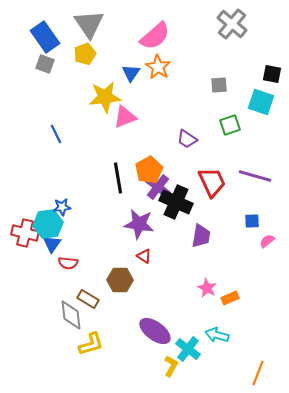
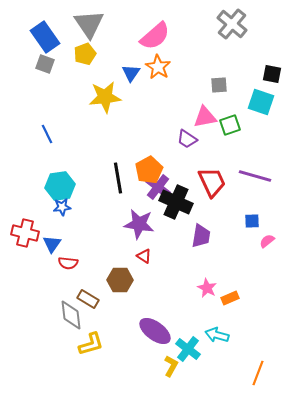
pink triangle at (125, 117): moved 80 px right; rotated 10 degrees clockwise
blue line at (56, 134): moved 9 px left
cyan hexagon at (48, 224): moved 12 px right, 38 px up
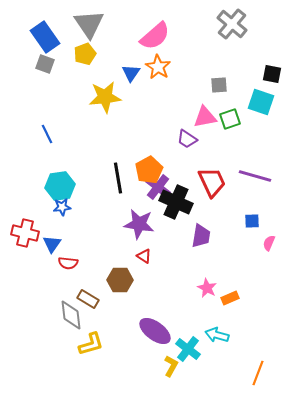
green square at (230, 125): moved 6 px up
pink semicircle at (267, 241): moved 2 px right, 2 px down; rotated 28 degrees counterclockwise
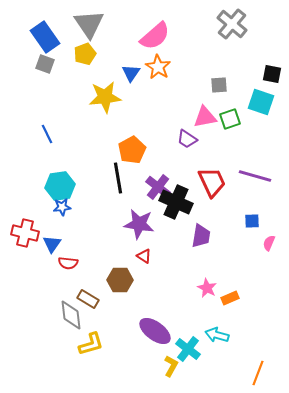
orange pentagon at (149, 170): moved 17 px left, 20 px up
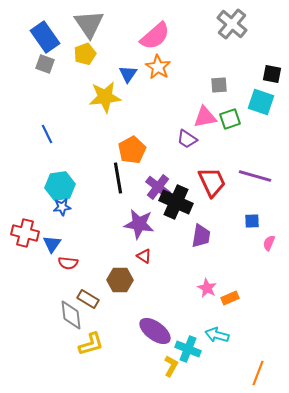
blue triangle at (131, 73): moved 3 px left, 1 px down
cyan cross at (188, 349): rotated 15 degrees counterclockwise
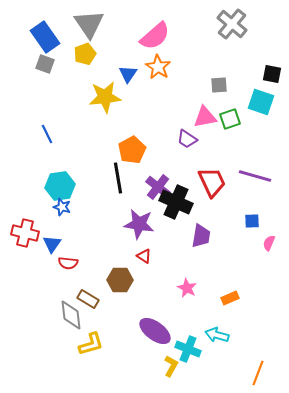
blue star at (62, 207): rotated 24 degrees clockwise
pink star at (207, 288): moved 20 px left
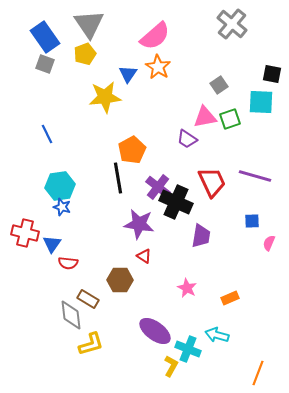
gray square at (219, 85): rotated 30 degrees counterclockwise
cyan square at (261, 102): rotated 16 degrees counterclockwise
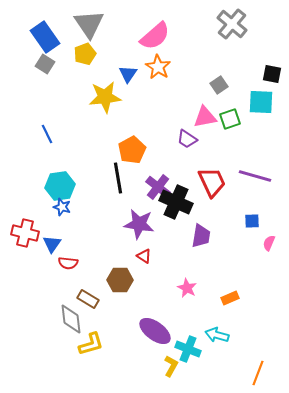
gray square at (45, 64): rotated 12 degrees clockwise
gray diamond at (71, 315): moved 4 px down
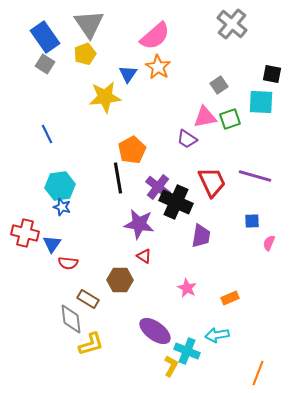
cyan arrow at (217, 335): rotated 25 degrees counterclockwise
cyan cross at (188, 349): moved 1 px left, 2 px down
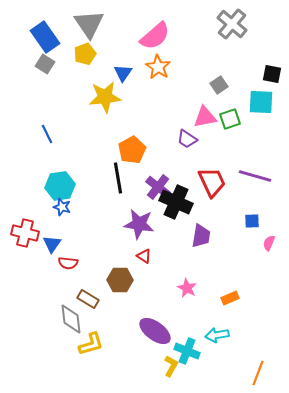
blue triangle at (128, 74): moved 5 px left, 1 px up
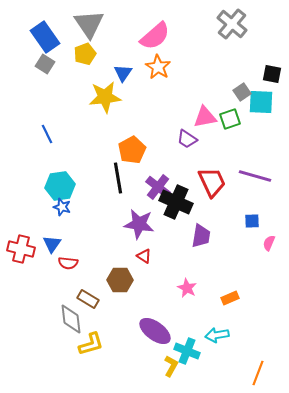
gray square at (219, 85): moved 23 px right, 7 px down
red cross at (25, 233): moved 4 px left, 16 px down
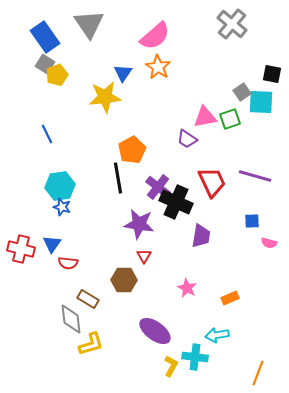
yellow pentagon at (85, 54): moved 28 px left, 21 px down
pink semicircle at (269, 243): rotated 98 degrees counterclockwise
red triangle at (144, 256): rotated 28 degrees clockwise
brown hexagon at (120, 280): moved 4 px right
cyan cross at (187, 351): moved 8 px right, 6 px down; rotated 15 degrees counterclockwise
